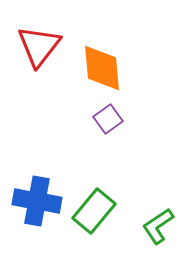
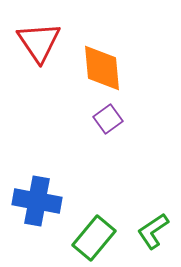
red triangle: moved 4 px up; rotated 12 degrees counterclockwise
green rectangle: moved 27 px down
green L-shape: moved 5 px left, 5 px down
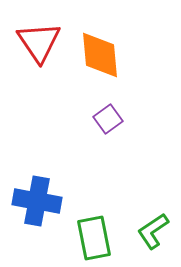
orange diamond: moved 2 px left, 13 px up
green rectangle: rotated 51 degrees counterclockwise
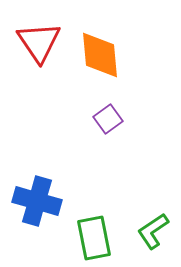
blue cross: rotated 6 degrees clockwise
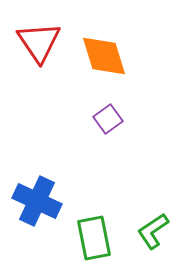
orange diamond: moved 4 px right, 1 px down; rotated 12 degrees counterclockwise
blue cross: rotated 9 degrees clockwise
